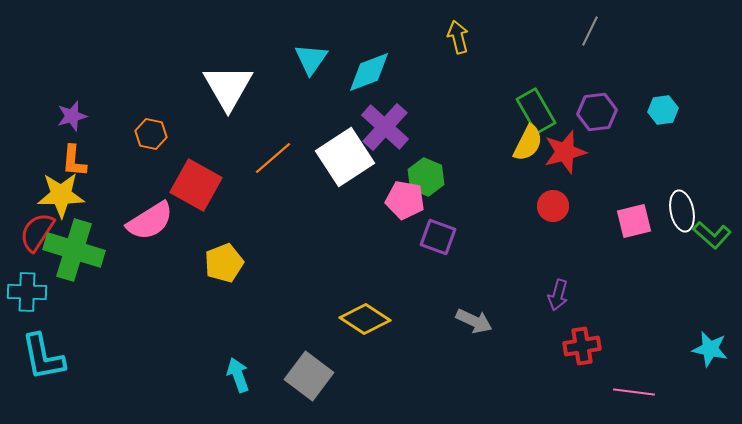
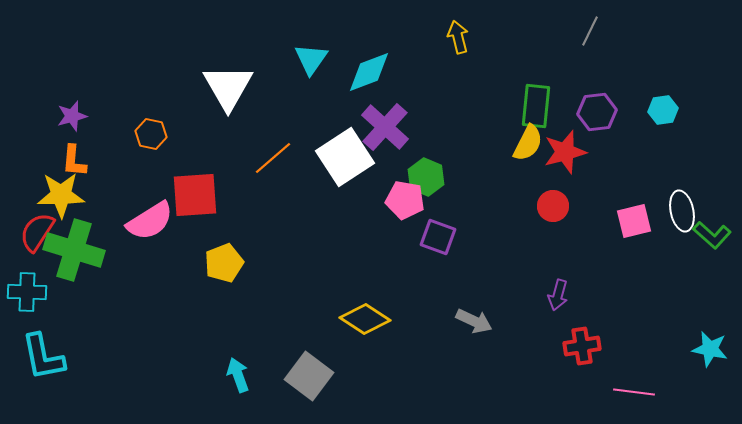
green rectangle: moved 5 px up; rotated 36 degrees clockwise
red square: moved 1 px left, 10 px down; rotated 33 degrees counterclockwise
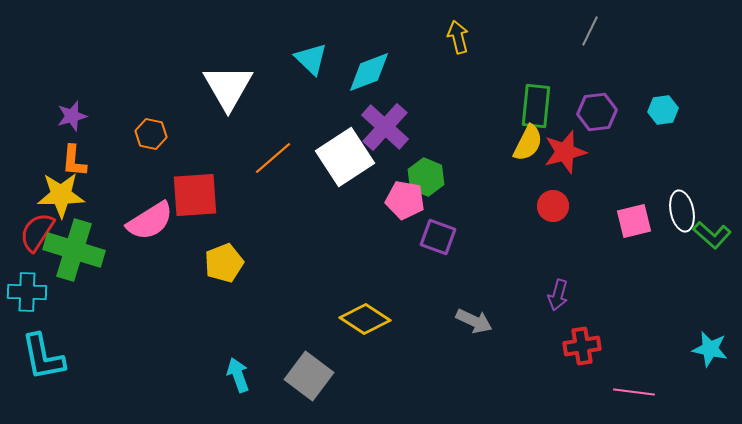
cyan triangle: rotated 21 degrees counterclockwise
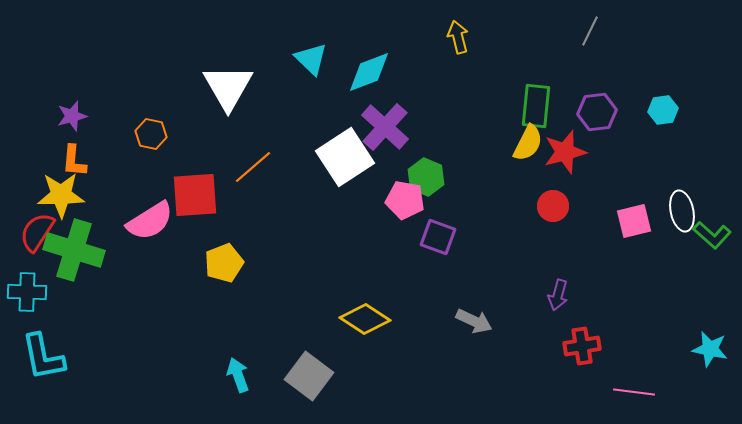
orange line: moved 20 px left, 9 px down
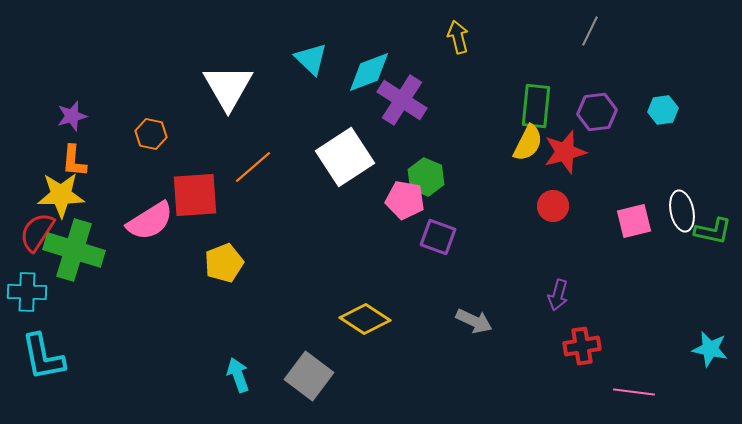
purple cross: moved 17 px right, 27 px up; rotated 9 degrees counterclockwise
green L-shape: moved 1 px right, 4 px up; rotated 30 degrees counterclockwise
